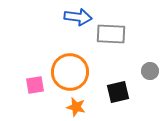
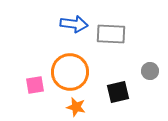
blue arrow: moved 4 px left, 7 px down
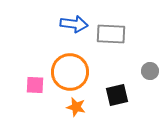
pink square: rotated 12 degrees clockwise
black square: moved 1 px left, 3 px down
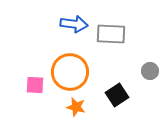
black square: rotated 20 degrees counterclockwise
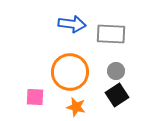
blue arrow: moved 2 px left
gray circle: moved 34 px left
pink square: moved 12 px down
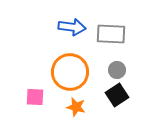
blue arrow: moved 3 px down
gray circle: moved 1 px right, 1 px up
